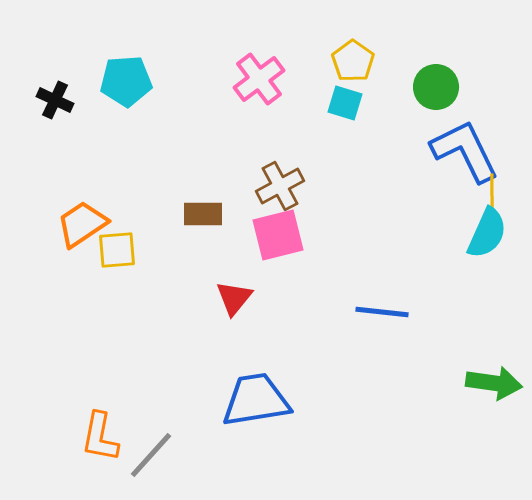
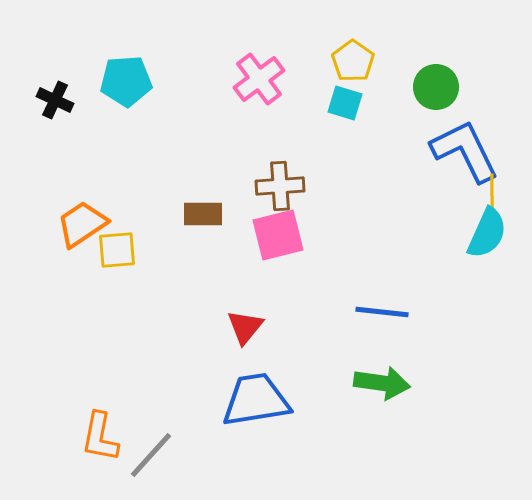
brown cross: rotated 24 degrees clockwise
red triangle: moved 11 px right, 29 px down
green arrow: moved 112 px left
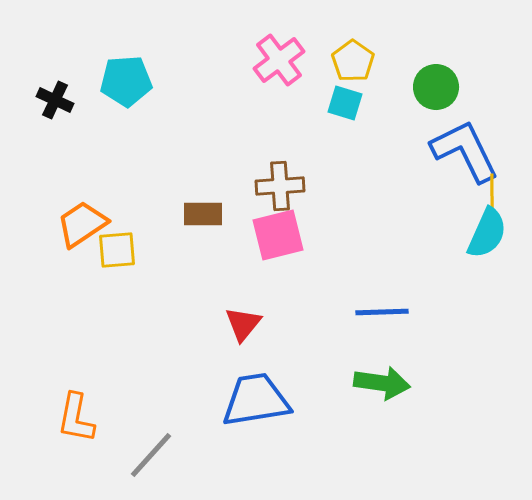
pink cross: moved 20 px right, 19 px up
blue line: rotated 8 degrees counterclockwise
red triangle: moved 2 px left, 3 px up
orange L-shape: moved 24 px left, 19 px up
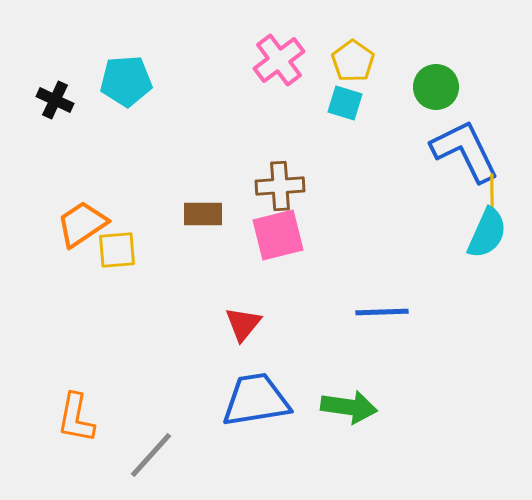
green arrow: moved 33 px left, 24 px down
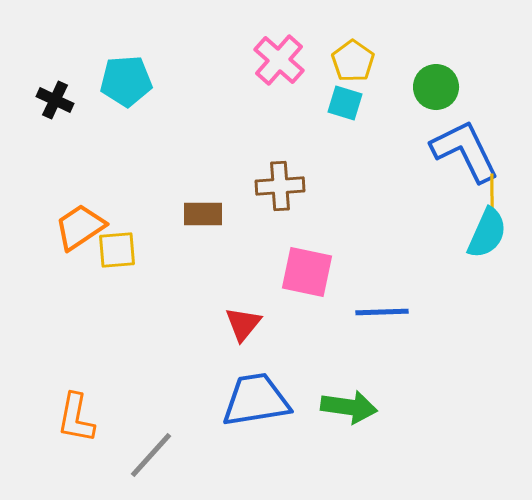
pink cross: rotated 12 degrees counterclockwise
orange trapezoid: moved 2 px left, 3 px down
pink square: moved 29 px right, 37 px down; rotated 26 degrees clockwise
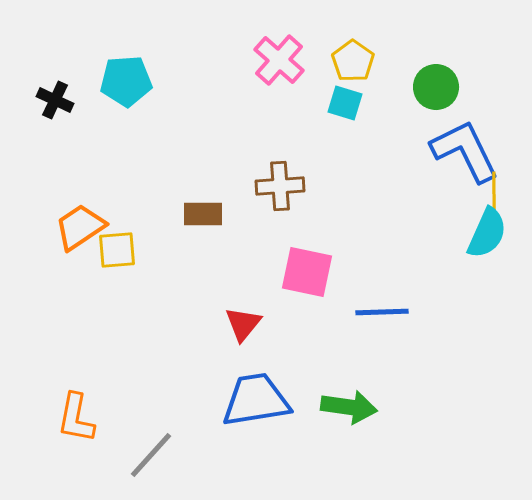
yellow line: moved 2 px right, 2 px up
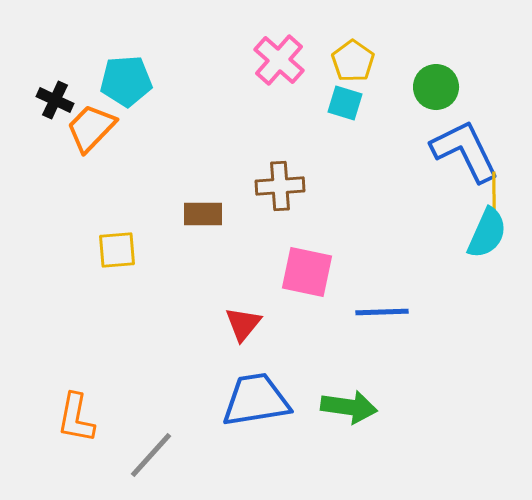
orange trapezoid: moved 11 px right, 99 px up; rotated 12 degrees counterclockwise
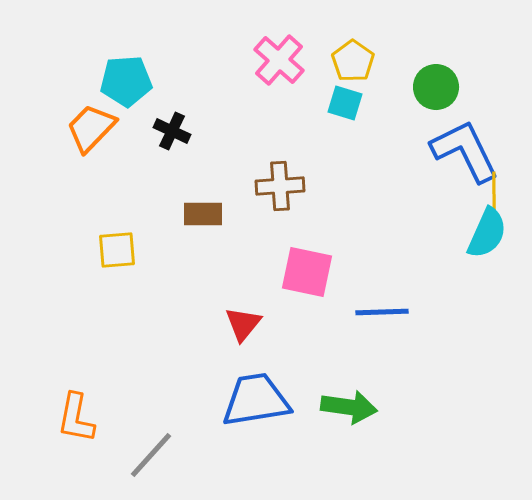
black cross: moved 117 px right, 31 px down
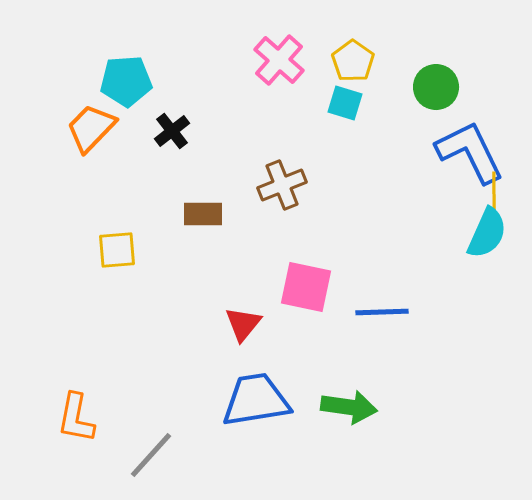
black cross: rotated 27 degrees clockwise
blue L-shape: moved 5 px right, 1 px down
brown cross: moved 2 px right, 1 px up; rotated 18 degrees counterclockwise
pink square: moved 1 px left, 15 px down
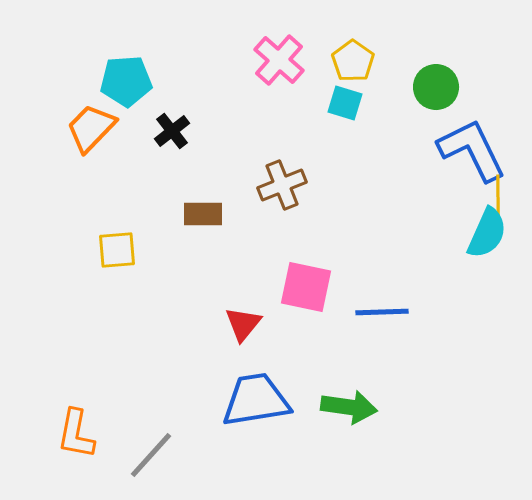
blue L-shape: moved 2 px right, 2 px up
yellow line: moved 4 px right, 3 px down
orange L-shape: moved 16 px down
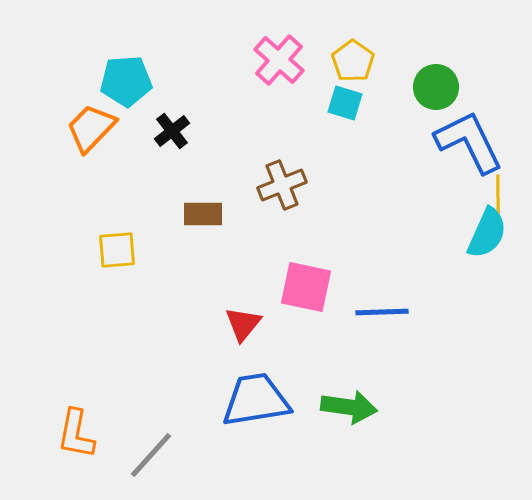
blue L-shape: moved 3 px left, 8 px up
